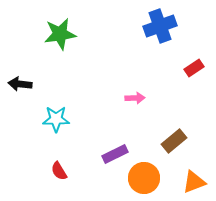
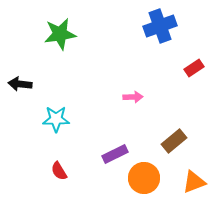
pink arrow: moved 2 px left, 1 px up
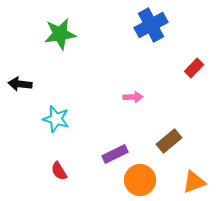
blue cross: moved 9 px left, 1 px up; rotated 8 degrees counterclockwise
red rectangle: rotated 12 degrees counterclockwise
cyan star: rotated 16 degrees clockwise
brown rectangle: moved 5 px left
orange circle: moved 4 px left, 2 px down
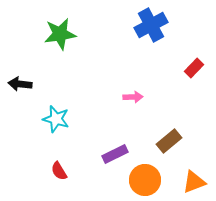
orange circle: moved 5 px right
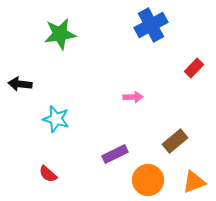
brown rectangle: moved 6 px right
red semicircle: moved 11 px left, 3 px down; rotated 18 degrees counterclockwise
orange circle: moved 3 px right
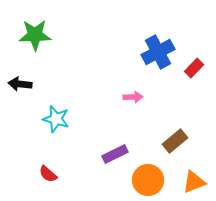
blue cross: moved 7 px right, 27 px down
green star: moved 25 px left, 1 px down; rotated 8 degrees clockwise
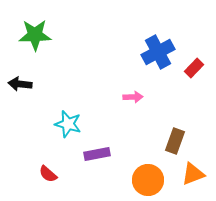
cyan star: moved 12 px right, 5 px down
brown rectangle: rotated 30 degrees counterclockwise
purple rectangle: moved 18 px left; rotated 15 degrees clockwise
orange triangle: moved 1 px left, 8 px up
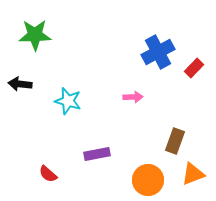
cyan star: moved 23 px up
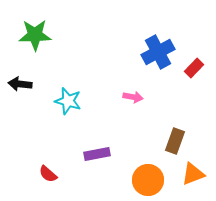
pink arrow: rotated 12 degrees clockwise
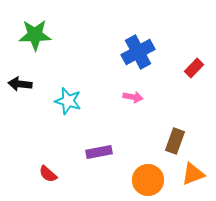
blue cross: moved 20 px left
purple rectangle: moved 2 px right, 2 px up
